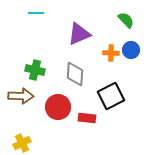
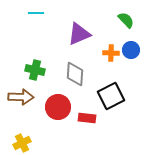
brown arrow: moved 1 px down
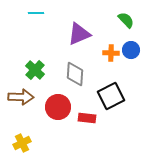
green cross: rotated 30 degrees clockwise
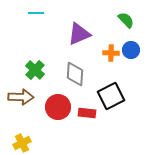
red rectangle: moved 5 px up
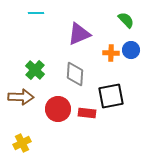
black square: rotated 16 degrees clockwise
red circle: moved 2 px down
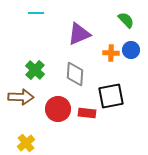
yellow cross: moved 4 px right; rotated 12 degrees counterclockwise
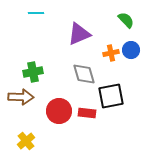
orange cross: rotated 14 degrees counterclockwise
green cross: moved 2 px left, 2 px down; rotated 36 degrees clockwise
gray diamond: moved 9 px right; rotated 20 degrees counterclockwise
red circle: moved 1 px right, 2 px down
yellow cross: moved 2 px up
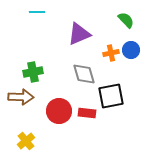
cyan line: moved 1 px right, 1 px up
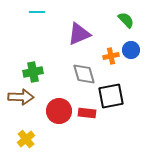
orange cross: moved 3 px down
yellow cross: moved 2 px up
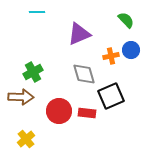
green cross: rotated 18 degrees counterclockwise
black square: rotated 12 degrees counterclockwise
